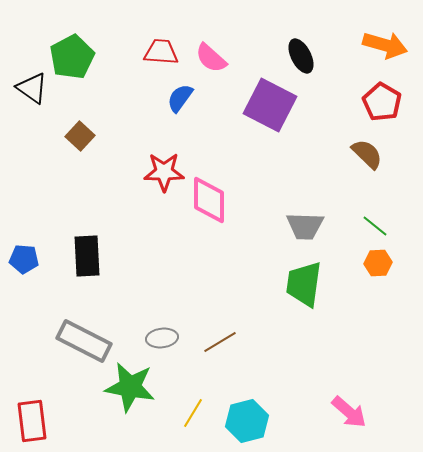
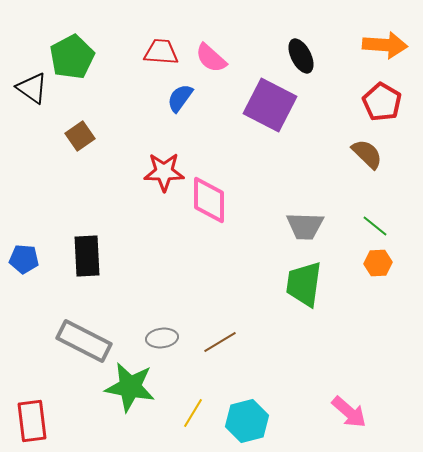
orange arrow: rotated 12 degrees counterclockwise
brown square: rotated 12 degrees clockwise
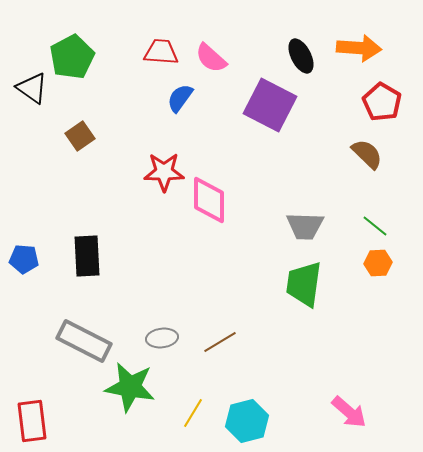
orange arrow: moved 26 px left, 3 px down
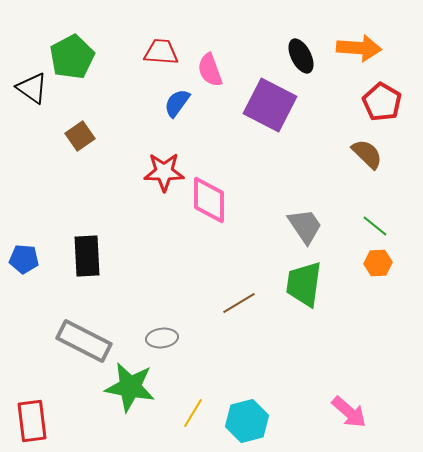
pink semicircle: moved 1 px left, 12 px down; rotated 28 degrees clockwise
blue semicircle: moved 3 px left, 5 px down
gray trapezoid: rotated 126 degrees counterclockwise
brown line: moved 19 px right, 39 px up
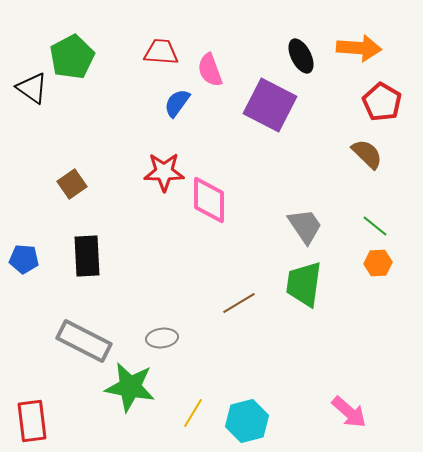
brown square: moved 8 px left, 48 px down
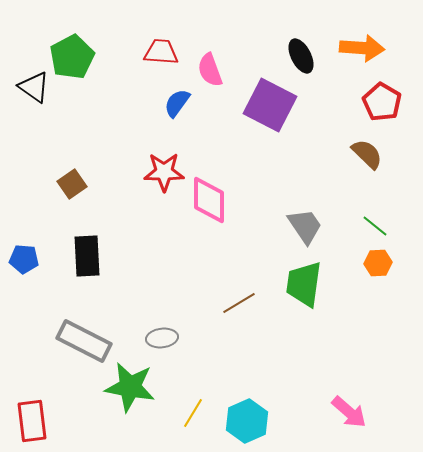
orange arrow: moved 3 px right
black triangle: moved 2 px right, 1 px up
cyan hexagon: rotated 9 degrees counterclockwise
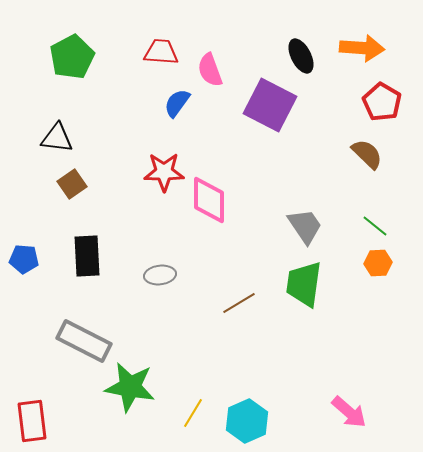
black triangle: moved 23 px right, 51 px down; rotated 28 degrees counterclockwise
gray ellipse: moved 2 px left, 63 px up
